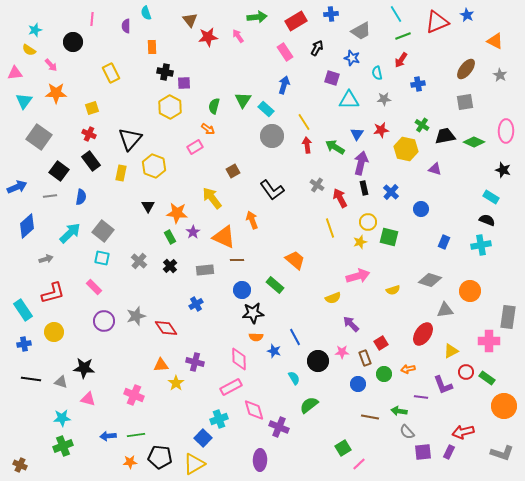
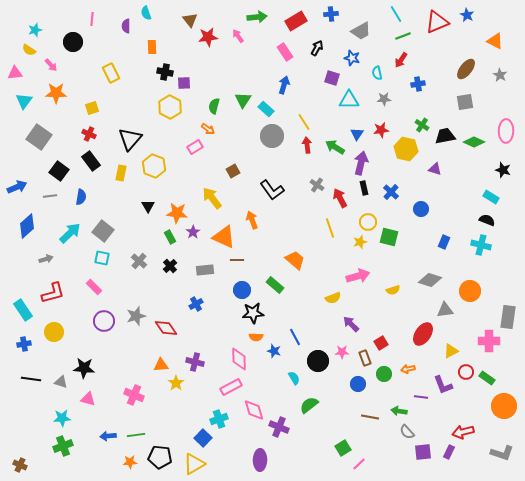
cyan cross at (481, 245): rotated 24 degrees clockwise
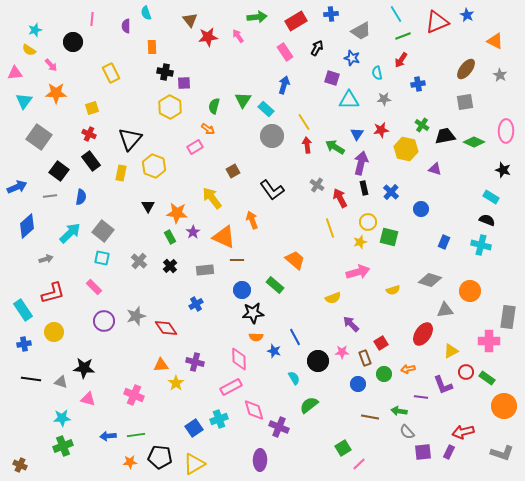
pink arrow at (358, 276): moved 4 px up
blue square at (203, 438): moved 9 px left, 10 px up; rotated 12 degrees clockwise
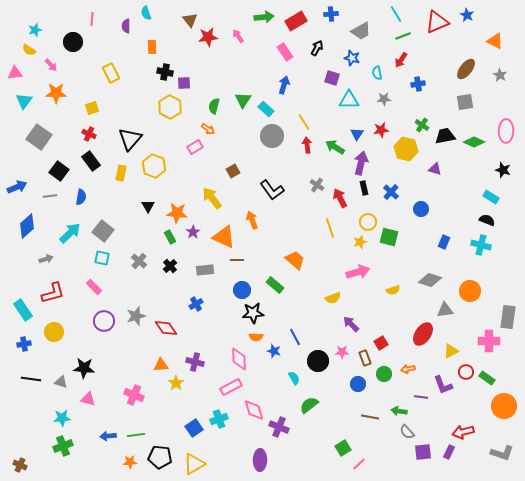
green arrow at (257, 17): moved 7 px right
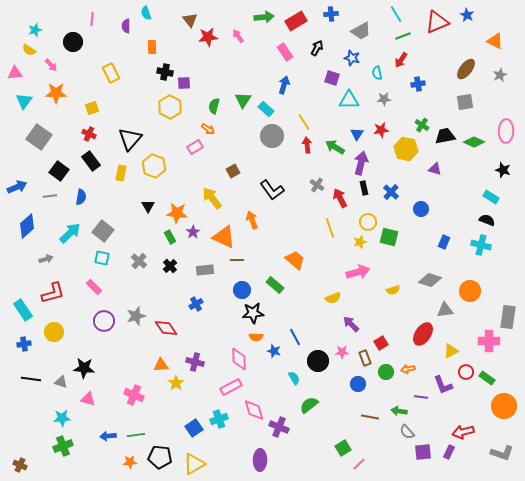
gray star at (500, 75): rotated 16 degrees clockwise
green circle at (384, 374): moved 2 px right, 2 px up
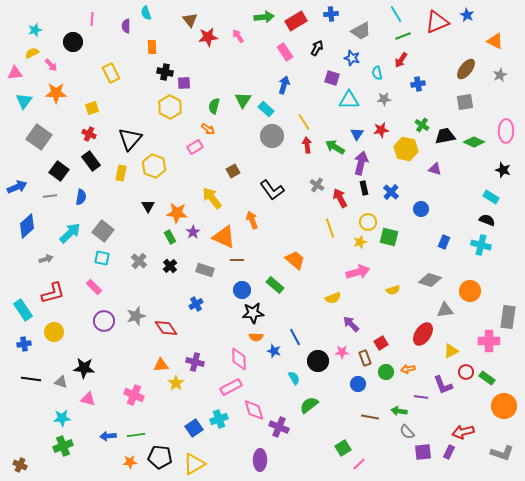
yellow semicircle at (29, 50): moved 3 px right, 3 px down; rotated 120 degrees clockwise
gray rectangle at (205, 270): rotated 24 degrees clockwise
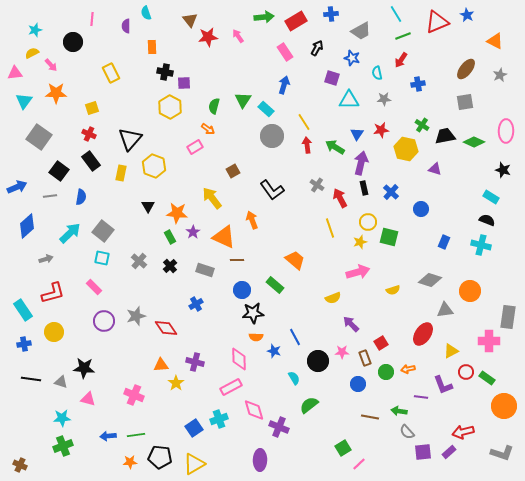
purple rectangle at (449, 452): rotated 24 degrees clockwise
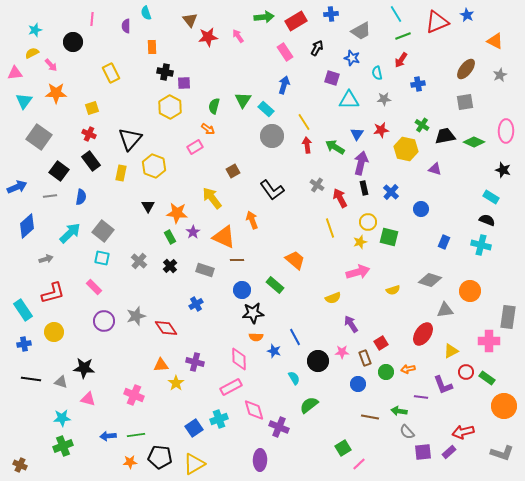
purple arrow at (351, 324): rotated 12 degrees clockwise
